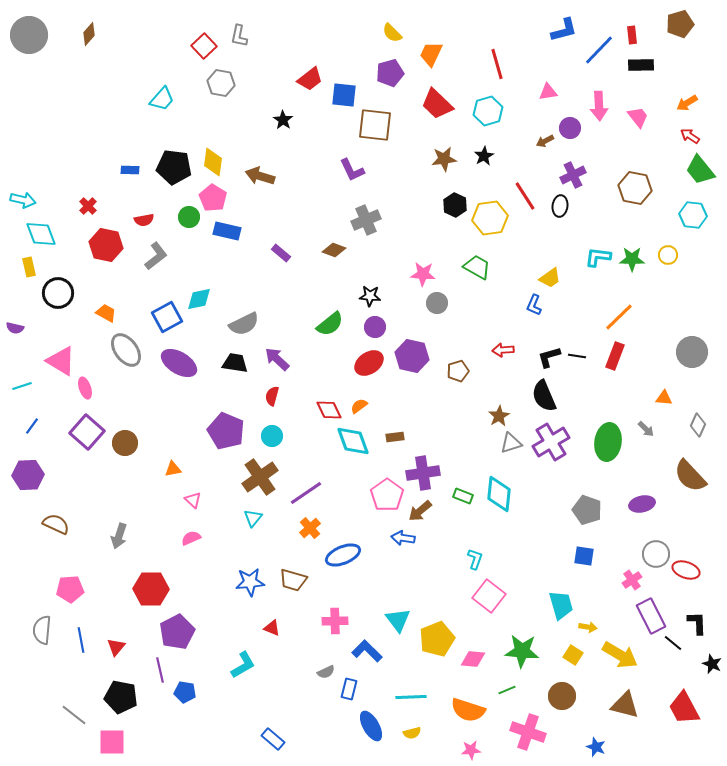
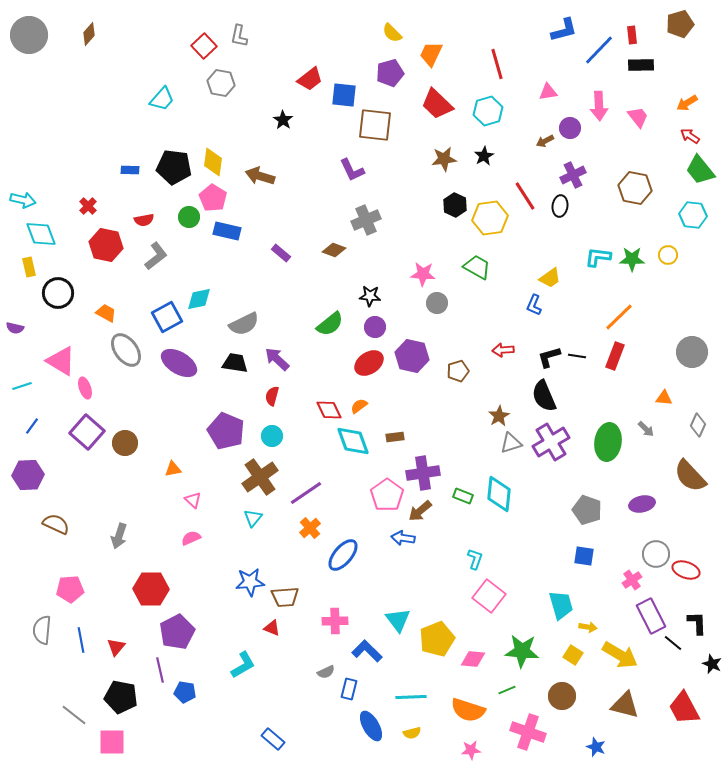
blue ellipse at (343, 555): rotated 28 degrees counterclockwise
brown trapezoid at (293, 580): moved 8 px left, 17 px down; rotated 20 degrees counterclockwise
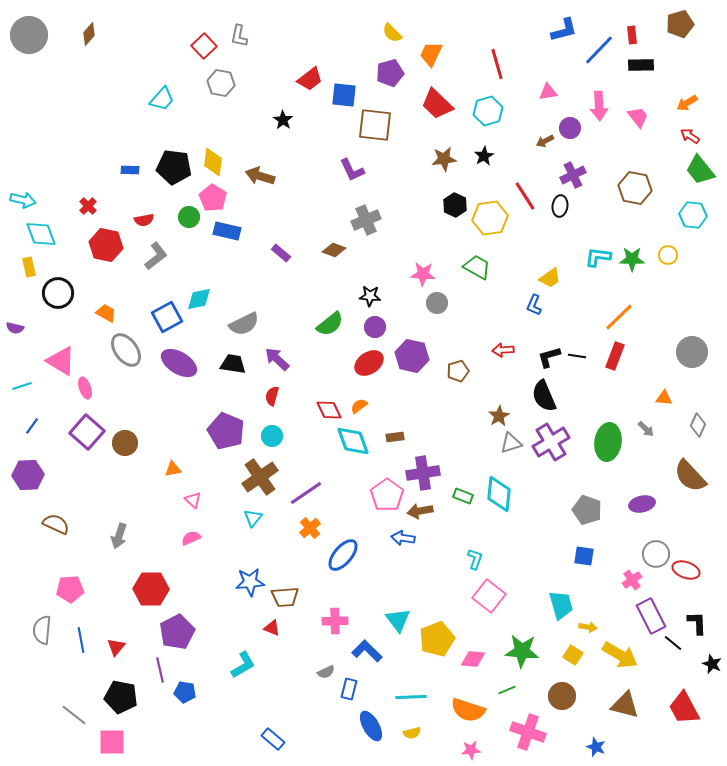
black trapezoid at (235, 363): moved 2 px left, 1 px down
brown arrow at (420, 511): rotated 30 degrees clockwise
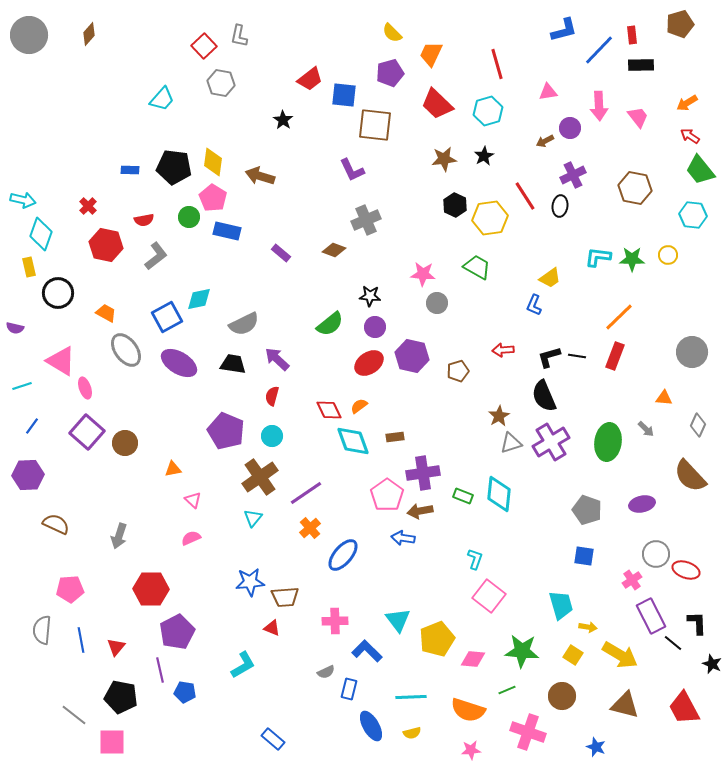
cyan diamond at (41, 234): rotated 40 degrees clockwise
